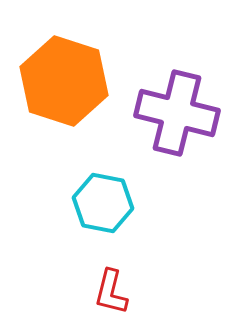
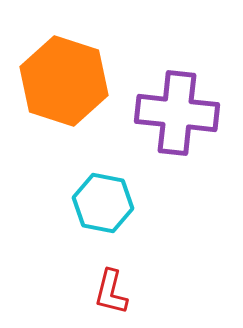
purple cross: rotated 8 degrees counterclockwise
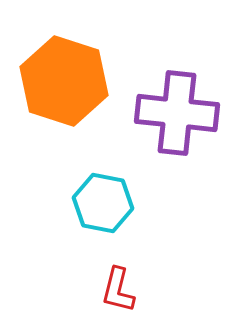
red L-shape: moved 7 px right, 2 px up
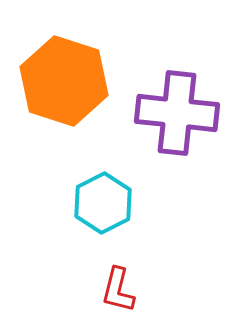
cyan hexagon: rotated 22 degrees clockwise
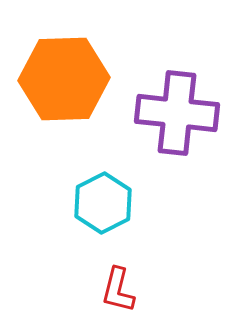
orange hexagon: moved 2 px up; rotated 20 degrees counterclockwise
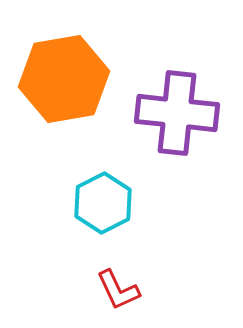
orange hexagon: rotated 8 degrees counterclockwise
red L-shape: rotated 39 degrees counterclockwise
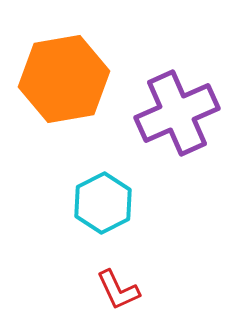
purple cross: rotated 30 degrees counterclockwise
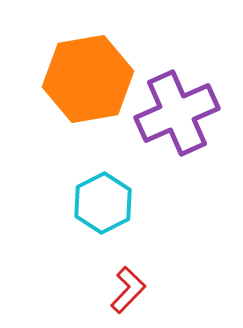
orange hexagon: moved 24 px right
red L-shape: moved 10 px right; rotated 111 degrees counterclockwise
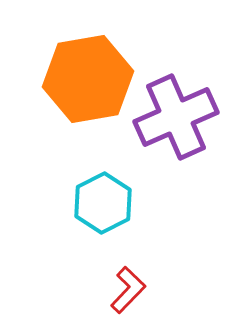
purple cross: moved 1 px left, 4 px down
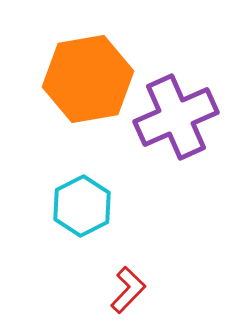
cyan hexagon: moved 21 px left, 3 px down
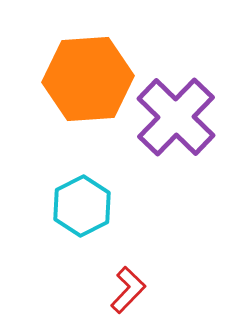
orange hexagon: rotated 6 degrees clockwise
purple cross: rotated 22 degrees counterclockwise
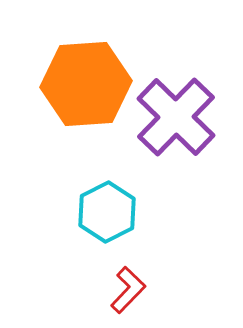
orange hexagon: moved 2 px left, 5 px down
cyan hexagon: moved 25 px right, 6 px down
